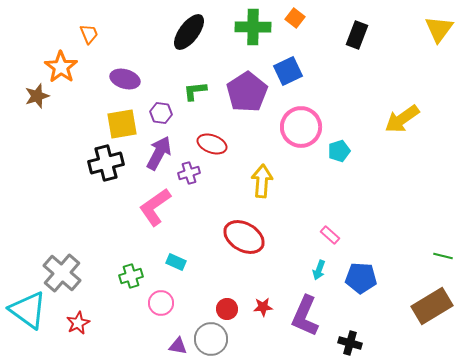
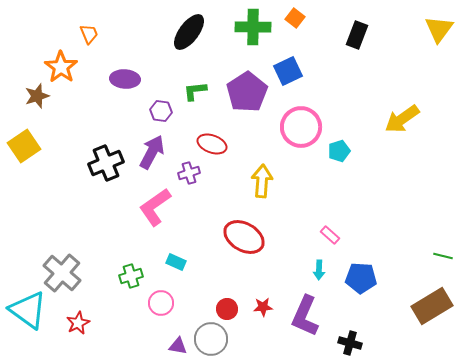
purple ellipse at (125, 79): rotated 12 degrees counterclockwise
purple hexagon at (161, 113): moved 2 px up
yellow square at (122, 124): moved 98 px left, 22 px down; rotated 24 degrees counterclockwise
purple arrow at (159, 153): moved 7 px left, 1 px up
black cross at (106, 163): rotated 8 degrees counterclockwise
cyan arrow at (319, 270): rotated 18 degrees counterclockwise
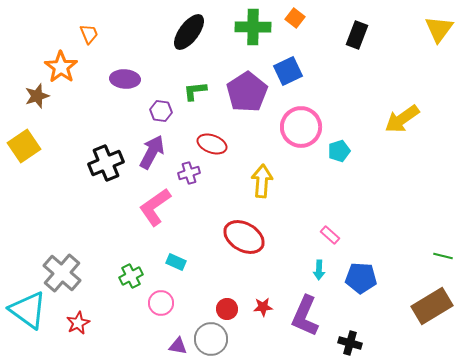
green cross at (131, 276): rotated 10 degrees counterclockwise
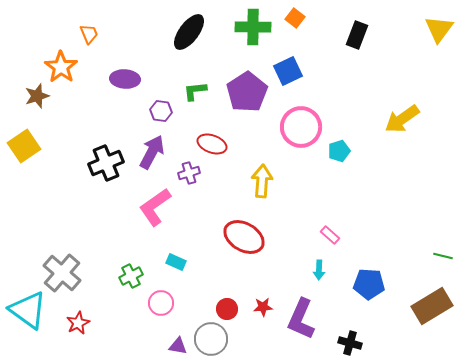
blue pentagon at (361, 278): moved 8 px right, 6 px down
purple L-shape at (305, 316): moved 4 px left, 3 px down
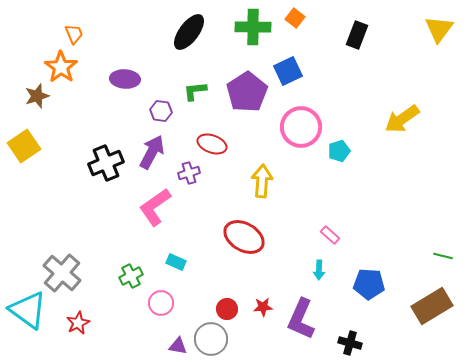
orange trapezoid at (89, 34): moved 15 px left
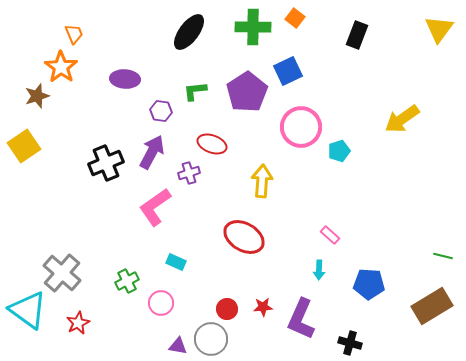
green cross at (131, 276): moved 4 px left, 5 px down
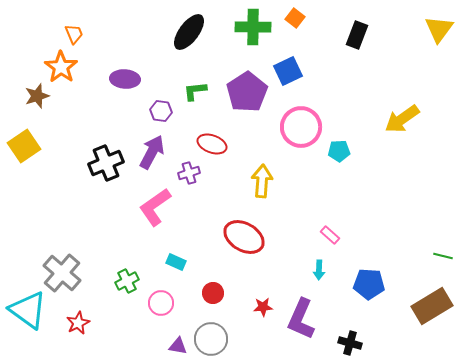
cyan pentagon at (339, 151): rotated 15 degrees clockwise
red circle at (227, 309): moved 14 px left, 16 px up
